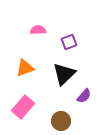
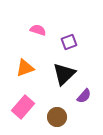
pink semicircle: rotated 21 degrees clockwise
brown circle: moved 4 px left, 4 px up
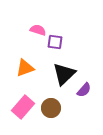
purple square: moved 14 px left; rotated 28 degrees clockwise
purple semicircle: moved 6 px up
brown circle: moved 6 px left, 9 px up
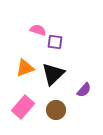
black triangle: moved 11 px left
brown circle: moved 5 px right, 2 px down
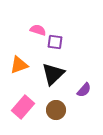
orange triangle: moved 6 px left, 3 px up
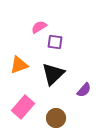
pink semicircle: moved 1 px right, 3 px up; rotated 49 degrees counterclockwise
brown circle: moved 8 px down
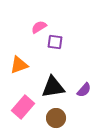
black triangle: moved 13 px down; rotated 35 degrees clockwise
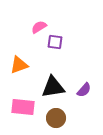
pink rectangle: rotated 55 degrees clockwise
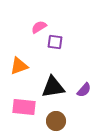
orange triangle: moved 1 px down
pink rectangle: moved 1 px right
brown circle: moved 3 px down
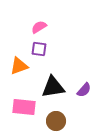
purple square: moved 16 px left, 7 px down
